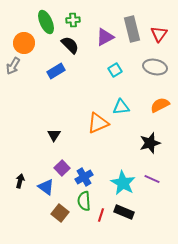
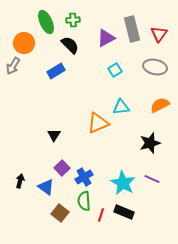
purple triangle: moved 1 px right, 1 px down
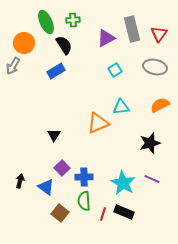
black semicircle: moved 6 px left; rotated 12 degrees clockwise
blue cross: rotated 30 degrees clockwise
red line: moved 2 px right, 1 px up
